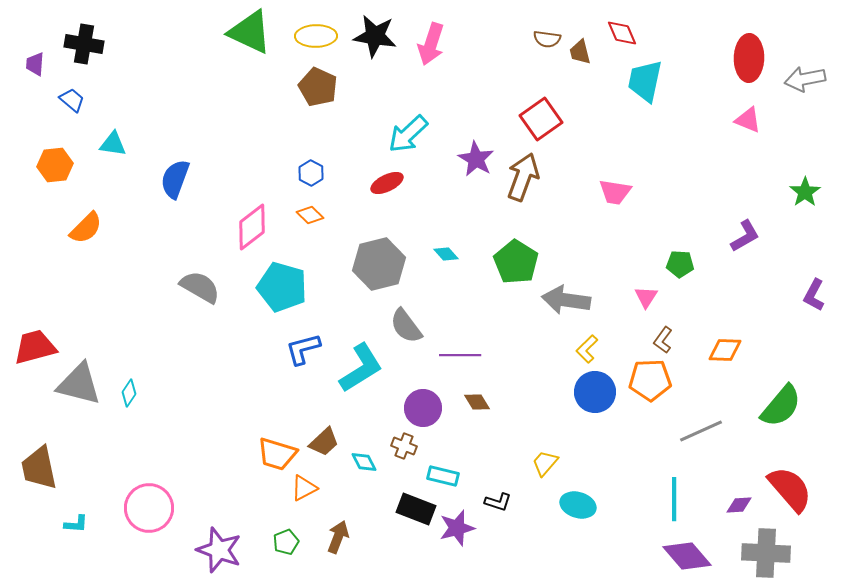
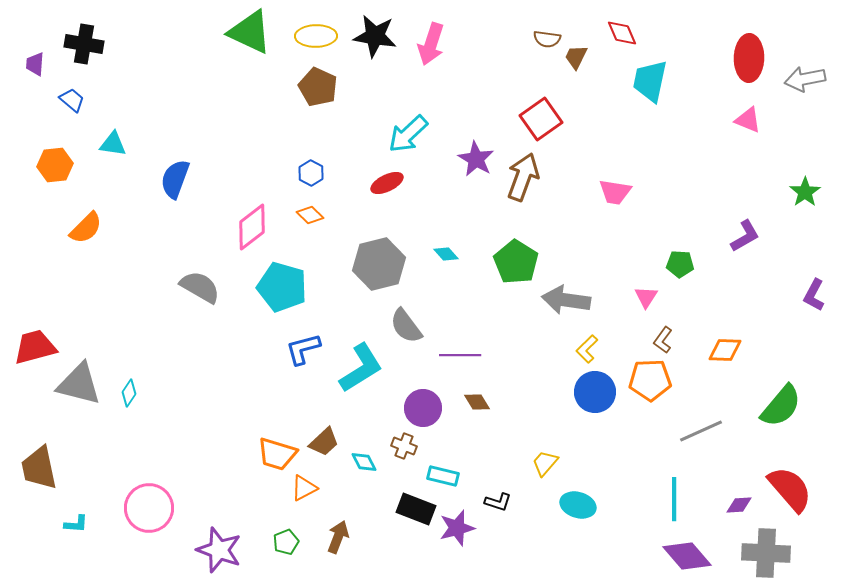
brown trapezoid at (580, 52): moved 4 px left, 5 px down; rotated 40 degrees clockwise
cyan trapezoid at (645, 81): moved 5 px right
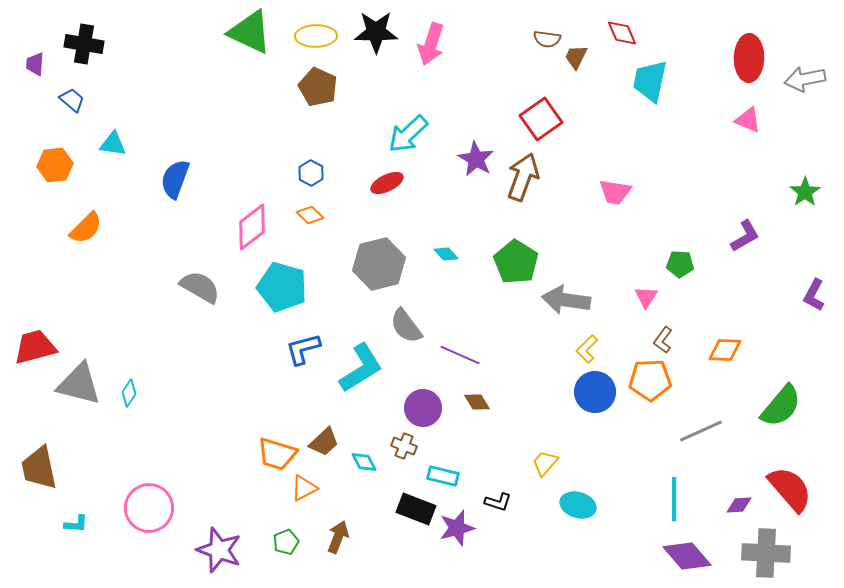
black star at (375, 36): moved 1 px right, 4 px up; rotated 9 degrees counterclockwise
purple line at (460, 355): rotated 24 degrees clockwise
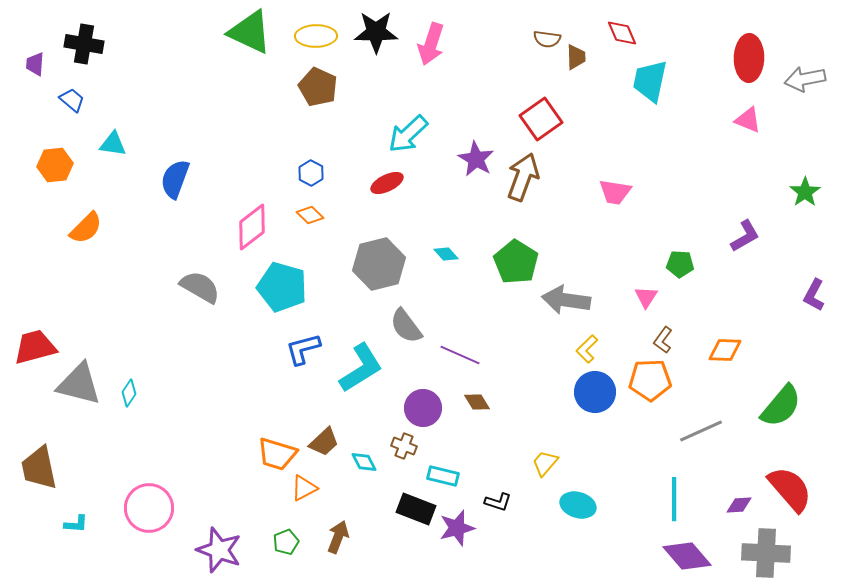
brown trapezoid at (576, 57): rotated 152 degrees clockwise
